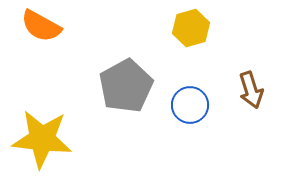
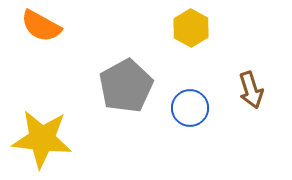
yellow hexagon: rotated 15 degrees counterclockwise
blue circle: moved 3 px down
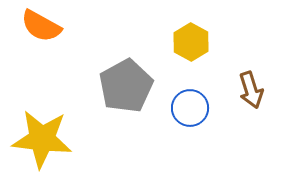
yellow hexagon: moved 14 px down
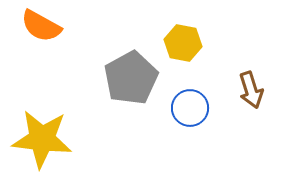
yellow hexagon: moved 8 px left, 1 px down; rotated 18 degrees counterclockwise
gray pentagon: moved 5 px right, 8 px up
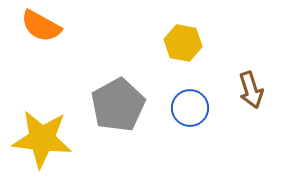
gray pentagon: moved 13 px left, 27 px down
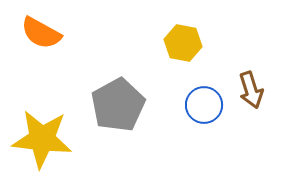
orange semicircle: moved 7 px down
blue circle: moved 14 px right, 3 px up
